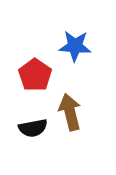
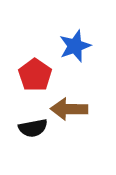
blue star: rotated 24 degrees counterclockwise
brown arrow: moved 1 px left, 3 px up; rotated 75 degrees counterclockwise
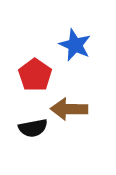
blue star: moved 1 px up; rotated 28 degrees counterclockwise
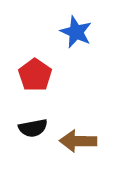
blue star: moved 1 px right, 13 px up
brown arrow: moved 9 px right, 32 px down
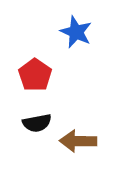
black semicircle: moved 4 px right, 5 px up
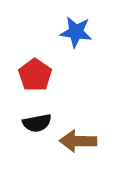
blue star: rotated 16 degrees counterclockwise
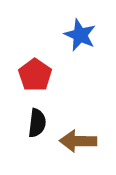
blue star: moved 4 px right, 3 px down; rotated 16 degrees clockwise
black semicircle: rotated 72 degrees counterclockwise
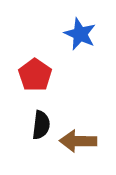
blue star: moved 1 px up
black semicircle: moved 4 px right, 2 px down
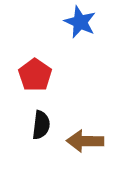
blue star: moved 12 px up
brown arrow: moved 7 px right
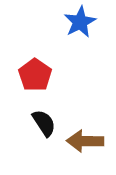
blue star: rotated 20 degrees clockwise
black semicircle: moved 3 px right, 2 px up; rotated 40 degrees counterclockwise
